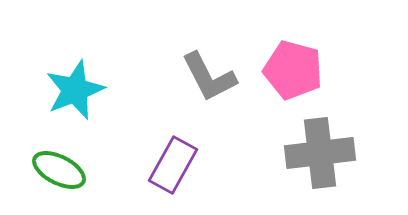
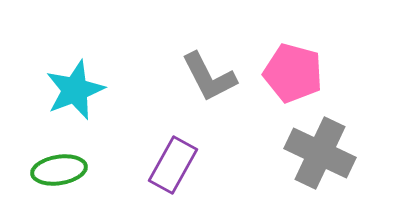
pink pentagon: moved 3 px down
gray cross: rotated 32 degrees clockwise
green ellipse: rotated 36 degrees counterclockwise
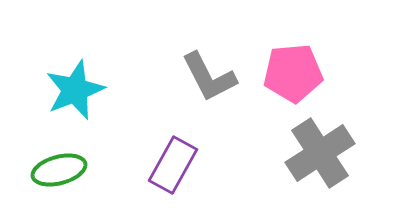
pink pentagon: rotated 20 degrees counterclockwise
gray cross: rotated 32 degrees clockwise
green ellipse: rotated 6 degrees counterclockwise
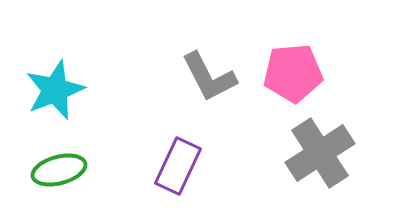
cyan star: moved 20 px left
purple rectangle: moved 5 px right, 1 px down; rotated 4 degrees counterclockwise
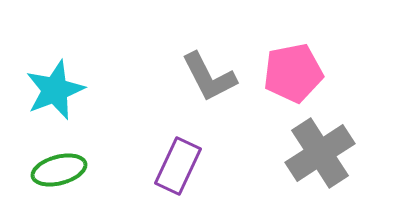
pink pentagon: rotated 6 degrees counterclockwise
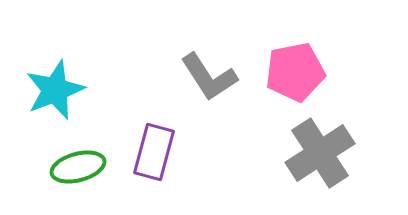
pink pentagon: moved 2 px right, 1 px up
gray L-shape: rotated 6 degrees counterclockwise
purple rectangle: moved 24 px left, 14 px up; rotated 10 degrees counterclockwise
green ellipse: moved 19 px right, 3 px up
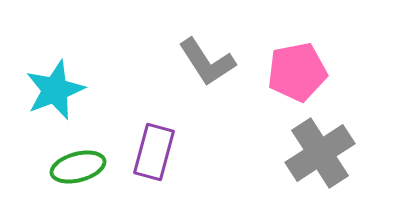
pink pentagon: moved 2 px right
gray L-shape: moved 2 px left, 15 px up
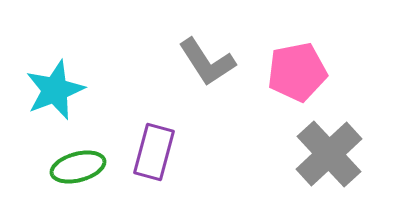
gray cross: moved 9 px right, 1 px down; rotated 10 degrees counterclockwise
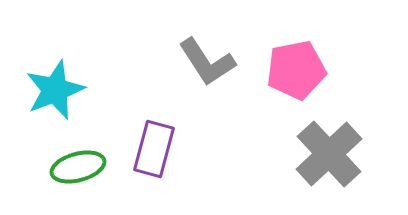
pink pentagon: moved 1 px left, 2 px up
purple rectangle: moved 3 px up
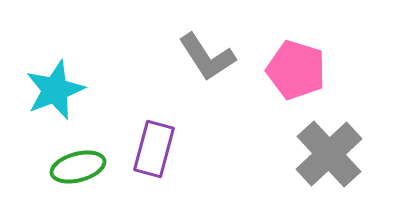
gray L-shape: moved 5 px up
pink pentagon: rotated 28 degrees clockwise
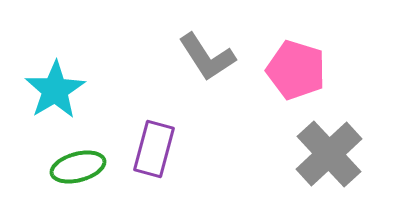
cyan star: rotated 10 degrees counterclockwise
